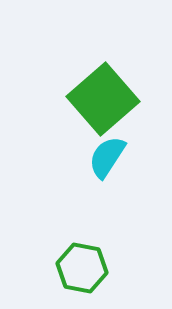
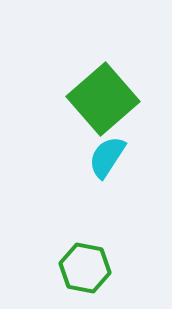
green hexagon: moved 3 px right
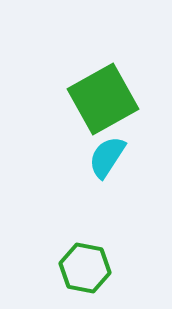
green square: rotated 12 degrees clockwise
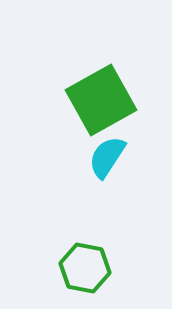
green square: moved 2 px left, 1 px down
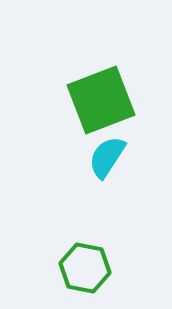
green square: rotated 8 degrees clockwise
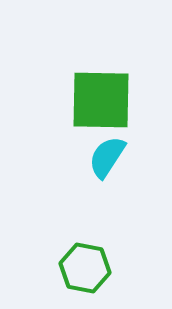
green square: rotated 22 degrees clockwise
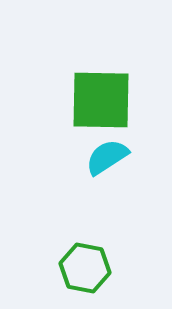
cyan semicircle: rotated 24 degrees clockwise
